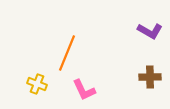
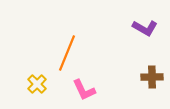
purple L-shape: moved 5 px left, 3 px up
brown cross: moved 2 px right
yellow cross: rotated 24 degrees clockwise
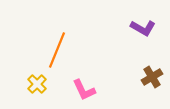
purple L-shape: moved 2 px left
orange line: moved 10 px left, 3 px up
brown cross: rotated 30 degrees counterclockwise
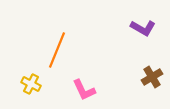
yellow cross: moved 6 px left; rotated 18 degrees counterclockwise
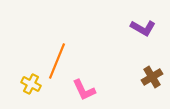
orange line: moved 11 px down
